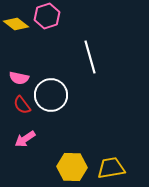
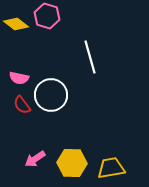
pink hexagon: rotated 25 degrees counterclockwise
pink arrow: moved 10 px right, 20 px down
yellow hexagon: moved 4 px up
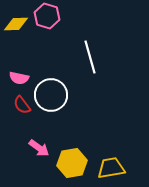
yellow diamond: rotated 40 degrees counterclockwise
pink arrow: moved 4 px right, 11 px up; rotated 110 degrees counterclockwise
yellow hexagon: rotated 12 degrees counterclockwise
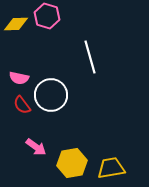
pink arrow: moved 3 px left, 1 px up
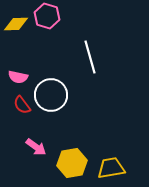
pink semicircle: moved 1 px left, 1 px up
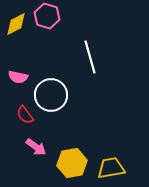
yellow diamond: rotated 25 degrees counterclockwise
red semicircle: moved 3 px right, 10 px down
